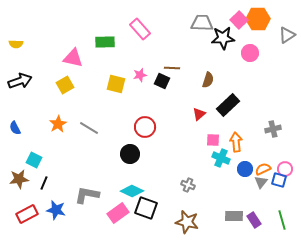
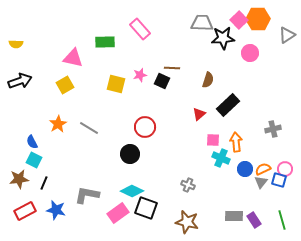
blue semicircle at (15, 128): moved 17 px right, 14 px down
red rectangle at (27, 214): moved 2 px left, 3 px up
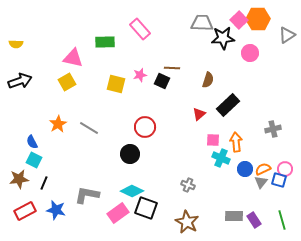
yellow square at (65, 85): moved 2 px right, 3 px up
brown star at (187, 222): rotated 15 degrees clockwise
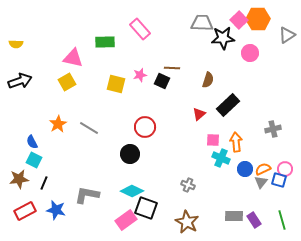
pink rectangle at (118, 213): moved 8 px right, 7 px down
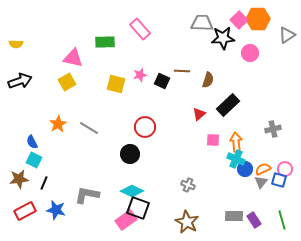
brown line at (172, 68): moved 10 px right, 3 px down
cyan cross at (221, 158): moved 15 px right, 1 px down
black square at (146, 208): moved 8 px left
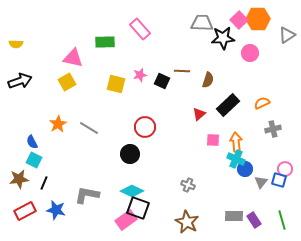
orange semicircle at (263, 169): moved 1 px left, 66 px up
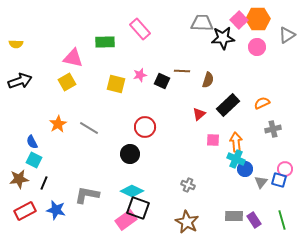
pink circle at (250, 53): moved 7 px right, 6 px up
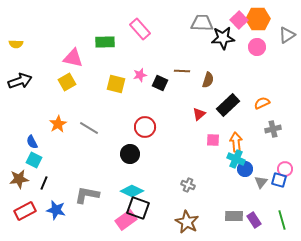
black square at (162, 81): moved 2 px left, 2 px down
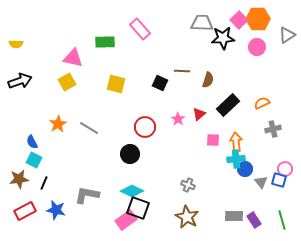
pink star at (140, 75): moved 38 px right, 44 px down; rotated 24 degrees counterclockwise
cyan cross at (236, 159): rotated 30 degrees counterclockwise
gray triangle at (261, 182): rotated 16 degrees counterclockwise
brown star at (187, 222): moved 5 px up
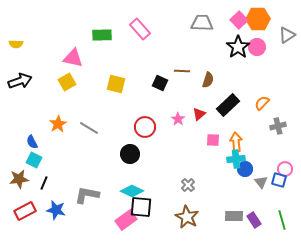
black star at (223, 38): moved 15 px right, 9 px down; rotated 30 degrees counterclockwise
green rectangle at (105, 42): moved 3 px left, 7 px up
orange semicircle at (262, 103): rotated 21 degrees counterclockwise
gray cross at (273, 129): moved 5 px right, 3 px up
gray cross at (188, 185): rotated 24 degrees clockwise
black square at (138, 208): moved 3 px right, 1 px up; rotated 15 degrees counterclockwise
